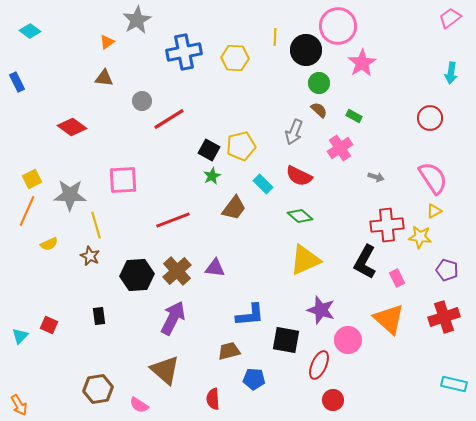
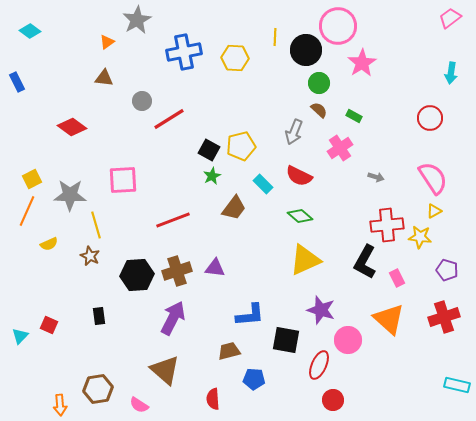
brown cross at (177, 271): rotated 24 degrees clockwise
cyan rectangle at (454, 384): moved 3 px right, 1 px down
orange arrow at (19, 405): moved 41 px right; rotated 25 degrees clockwise
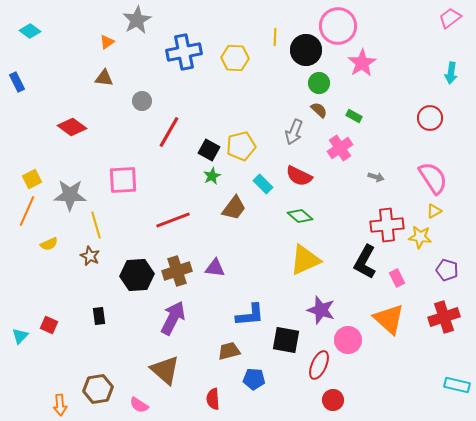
red line at (169, 119): moved 13 px down; rotated 28 degrees counterclockwise
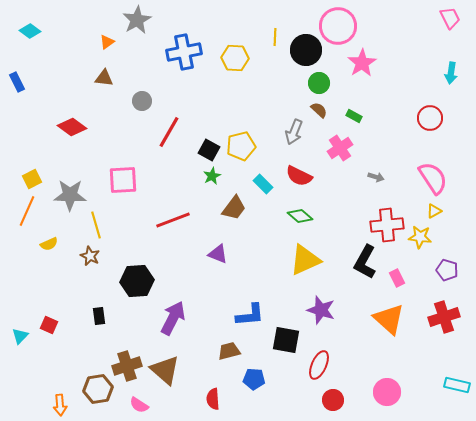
pink trapezoid at (450, 18): rotated 100 degrees clockwise
purple triangle at (215, 268): moved 3 px right, 14 px up; rotated 15 degrees clockwise
brown cross at (177, 271): moved 50 px left, 95 px down
black hexagon at (137, 275): moved 6 px down
pink circle at (348, 340): moved 39 px right, 52 px down
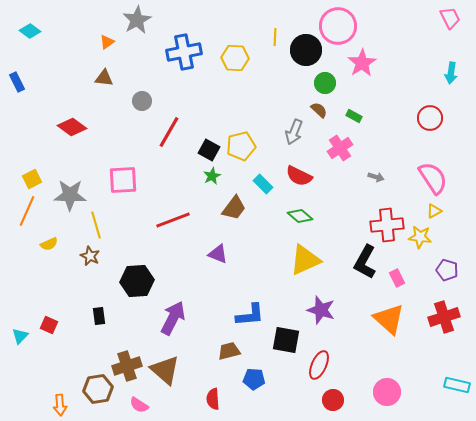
green circle at (319, 83): moved 6 px right
